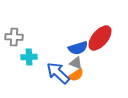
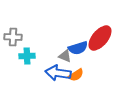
gray cross: moved 1 px left
cyan cross: moved 2 px left, 1 px up
gray triangle: moved 11 px left, 7 px up
blue arrow: rotated 35 degrees counterclockwise
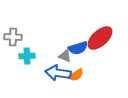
red ellipse: rotated 8 degrees clockwise
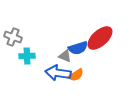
gray cross: rotated 18 degrees clockwise
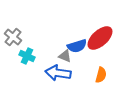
gray cross: rotated 18 degrees clockwise
blue semicircle: moved 1 px left, 2 px up
cyan cross: rotated 28 degrees clockwise
orange semicircle: moved 25 px right; rotated 42 degrees counterclockwise
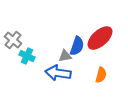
gray cross: moved 3 px down
blue semicircle: rotated 54 degrees counterclockwise
gray triangle: rotated 32 degrees counterclockwise
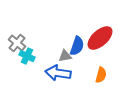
gray cross: moved 4 px right, 3 px down
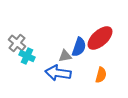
blue semicircle: moved 2 px right, 1 px down
